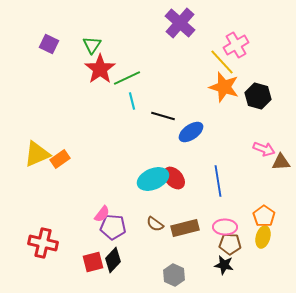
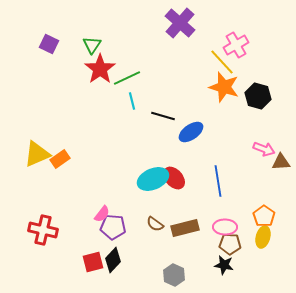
red cross: moved 13 px up
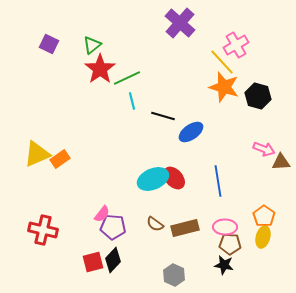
green triangle: rotated 18 degrees clockwise
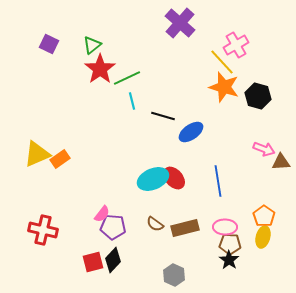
black star: moved 5 px right, 5 px up; rotated 24 degrees clockwise
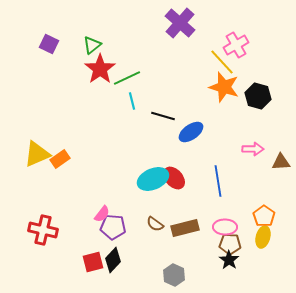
pink arrow: moved 11 px left; rotated 20 degrees counterclockwise
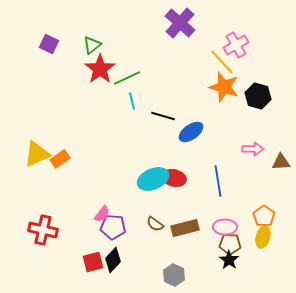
red ellipse: rotated 35 degrees counterclockwise
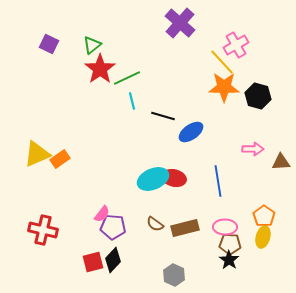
orange star: rotated 16 degrees counterclockwise
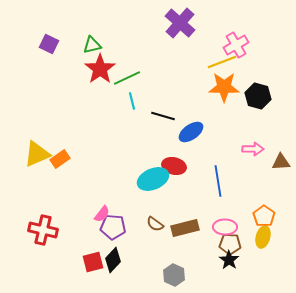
green triangle: rotated 24 degrees clockwise
yellow line: rotated 68 degrees counterclockwise
red ellipse: moved 12 px up
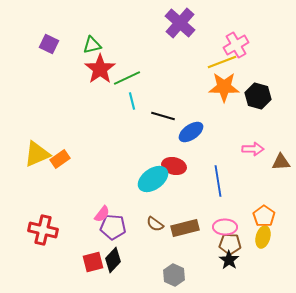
cyan ellipse: rotated 12 degrees counterclockwise
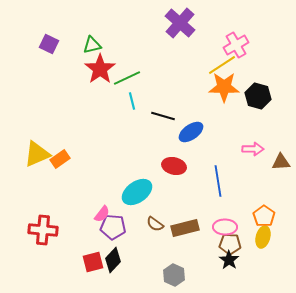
yellow line: moved 3 px down; rotated 12 degrees counterclockwise
cyan ellipse: moved 16 px left, 13 px down
red cross: rotated 8 degrees counterclockwise
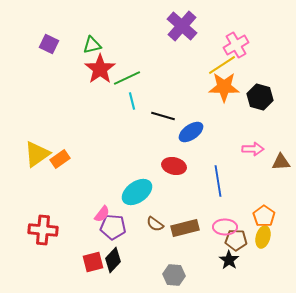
purple cross: moved 2 px right, 3 px down
black hexagon: moved 2 px right, 1 px down
yellow triangle: rotated 12 degrees counterclockwise
brown pentagon: moved 6 px right, 4 px up
gray hexagon: rotated 20 degrees counterclockwise
